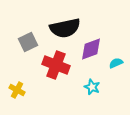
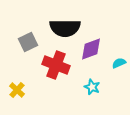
black semicircle: rotated 12 degrees clockwise
cyan semicircle: moved 3 px right
yellow cross: rotated 14 degrees clockwise
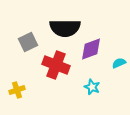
yellow cross: rotated 28 degrees clockwise
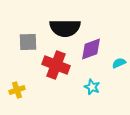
gray square: rotated 24 degrees clockwise
